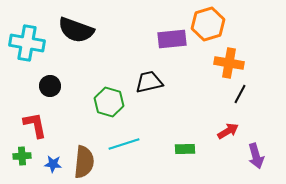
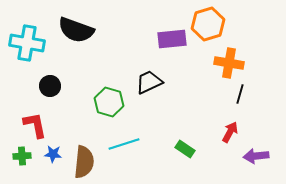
black trapezoid: rotated 12 degrees counterclockwise
black line: rotated 12 degrees counterclockwise
red arrow: moved 2 px right, 1 px down; rotated 30 degrees counterclockwise
green rectangle: rotated 36 degrees clockwise
purple arrow: rotated 100 degrees clockwise
blue star: moved 10 px up
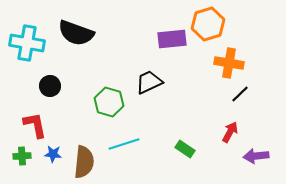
black semicircle: moved 3 px down
black line: rotated 30 degrees clockwise
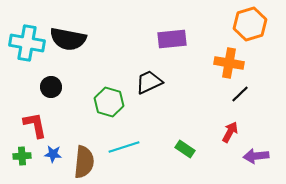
orange hexagon: moved 42 px right
black semicircle: moved 8 px left, 6 px down; rotated 9 degrees counterclockwise
black circle: moved 1 px right, 1 px down
cyan line: moved 3 px down
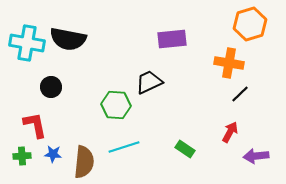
green hexagon: moved 7 px right, 3 px down; rotated 12 degrees counterclockwise
